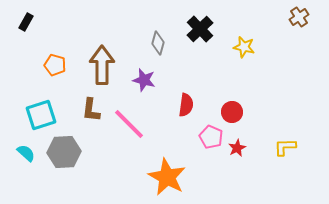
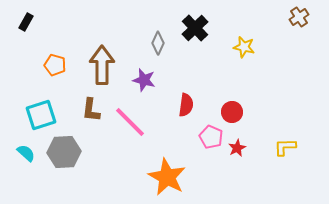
black cross: moved 5 px left, 1 px up
gray diamond: rotated 10 degrees clockwise
pink line: moved 1 px right, 2 px up
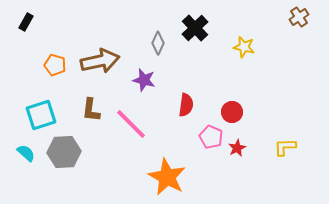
brown arrow: moved 2 px left, 4 px up; rotated 78 degrees clockwise
pink line: moved 1 px right, 2 px down
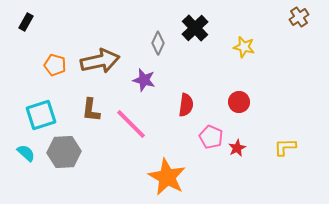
red circle: moved 7 px right, 10 px up
